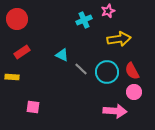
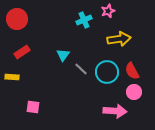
cyan triangle: moved 1 px right; rotated 40 degrees clockwise
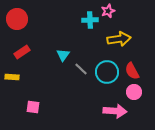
cyan cross: moved 6 px right; rotated 21 degrees clockwise
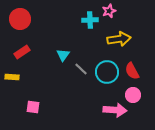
pink star: moved 1 px right
red circle: moved 3 px right
pink circle: moved 1 px left, 3 px down
pink arrow: moved 1 px up
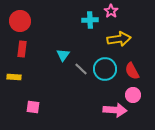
pink star: moved 2 px right; rotated 16 degrees counterclockwise
red circle: moved 2 px down
red rectangle: moved 3 px up; rotated 49 degrees counterclockwise
cyan circle: moved 2 px left, 3 px up
yellow rectangle: moved 2 px right
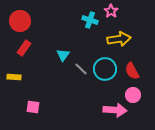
cyan cross: rotated 21 degrees clockwise
red rectangle: moved 2 px right, 1 px up; rotated 28 degrees clockwise
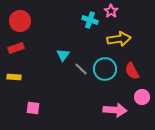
red rectangle: moved 8 px left; rotated 35 degrees clockwise
pink circle: moved 9 px right, 2 px down
pink square: moved 1 px down
